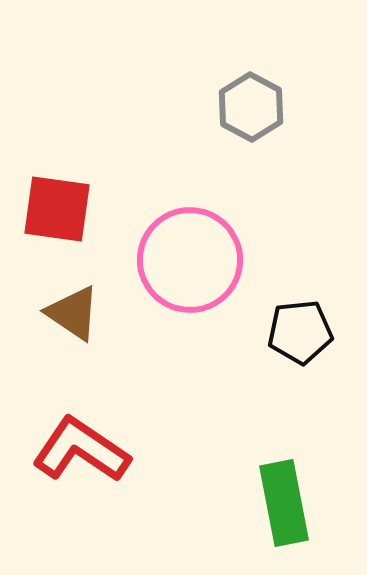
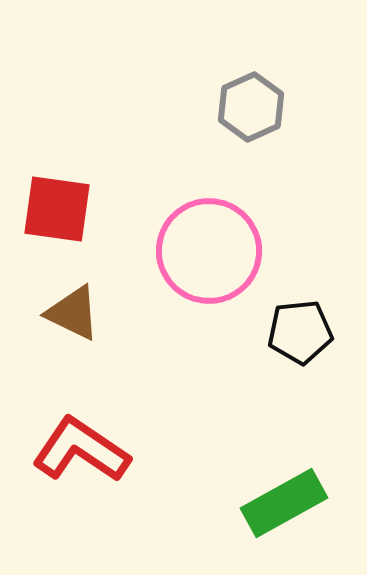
gray hexagon: rotated 8 degrees clockwise
pink circle: moved 19 px right, 9 px up
brown triangle: rotated 8 degrees counterclockwise
green rectangle: rotated 72 degrees clockwise
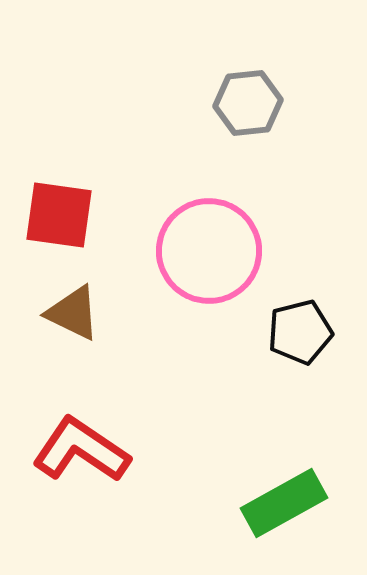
gray hexagon: moved 3 px left, 4 px up; rotated 18 degrees clockwise
red square: moved 2 px right, 6 px down
black pentagon: rotated 8 degrees counterclockwise
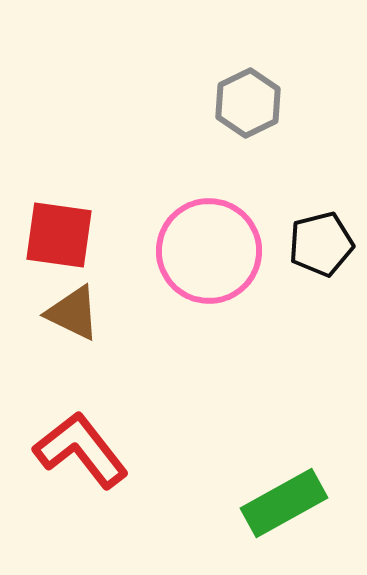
gray hexagon: rotated 20 degrees counterclockwise
red square: moved 20 px down
black pentagon: moved 21 px right, 88 px up
red L-shape: rotated 18 degrees clockwise
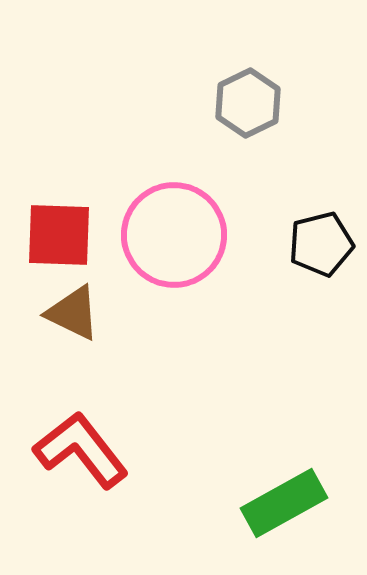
red square: rotated 6 degrees counterclockwise
pink circle: moved 35 px left, 16 px up
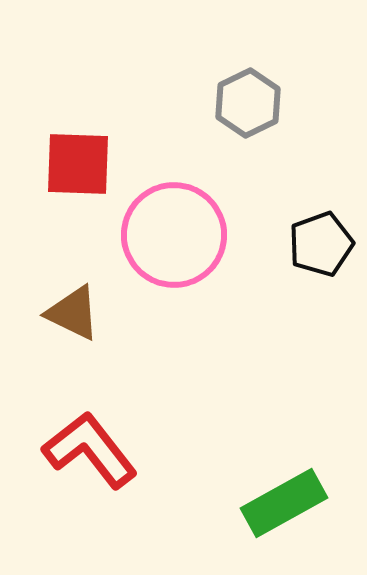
red square: moved 19 px right, 71 px up
black pentagon: rotated 6 degrees counterclockwise
red L-shape: moved 9 px right
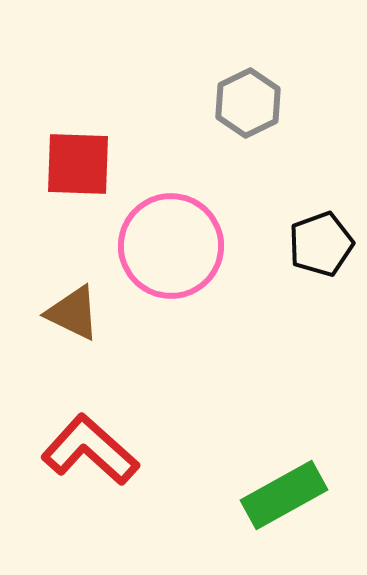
pink circle: moved 3 px left, 11 px down
red L-shape: rotated 10 degrees counterclockwise
green rectangle: moved 8 px up
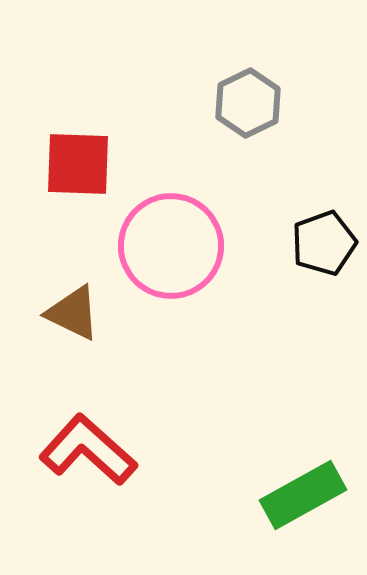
black pentagon: moved 3 px right, 1 px up
red L-shape: moved 2 px left
green rectangle: moved 19 px right
